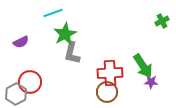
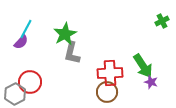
cyan line: moved 27 px left, 16 px down; rotated 42 degrees counterclockwise
purple semicircle: rotated 21 degrees counterclockwise
purple star: rotated 16 degrees clockwise
gray hexagon: moved 1 px left
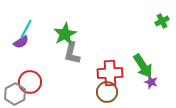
purple semicircle: rotated 14 degrees clockwise
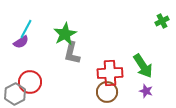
purple star: moved 5 px left, 9 px down
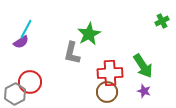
green star: moved 24 px right
purple star: moved 2 px left
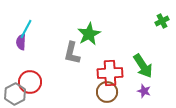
purple semicircle: rotated 126 degrees clockwise
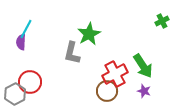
red cross: moved 5 px right, 1 px down; rotated 25 degrees counterclockwise
brown circle: moved 1 px up
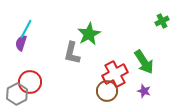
purple semicircle: moved 1 px down; rotated 14 degrees clockwise
green arrow: moved 1 px right, 4 px up
gray hexagon: moved 2 px right
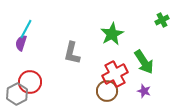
green cross: moved 1 px up
green star: moved 23 px right
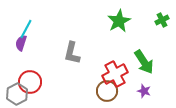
green star: moved 7 px right, 13 px up
